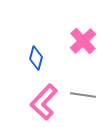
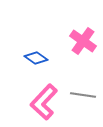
pink cross: rotated 12 degrees counterclockwise
blue diamond: rotated 70 degrees counterclockwise
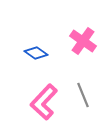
blue diamond: moved 5 px up
gray line: rotated 60 degrees clockwise
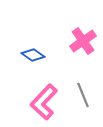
pink cross: rotated 20 degrees clockwise
blue diamond: moved 3 px left, 2 px down
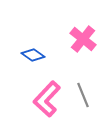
pink cross: moved 2 px up; rotated 16 degrees counterclockwise
pink L-shape: moved 3 px right, 3 px up
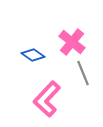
pink cross: moved 11 px left, 3 px down
gray line: moved 22 px up
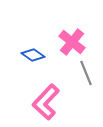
gray line: moved 3 px right
pink L-shape: moved 1 px left, 3 px down
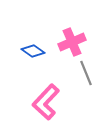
pink cross: rotated 28 degrees clockwise
blue diamond: moved 4 px up
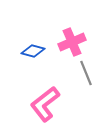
blue diamond: rotated 20 degrees counterclockwise
pink L-shape: moved 1 px left, 2 px down; rotated 9 degrees clockwise
